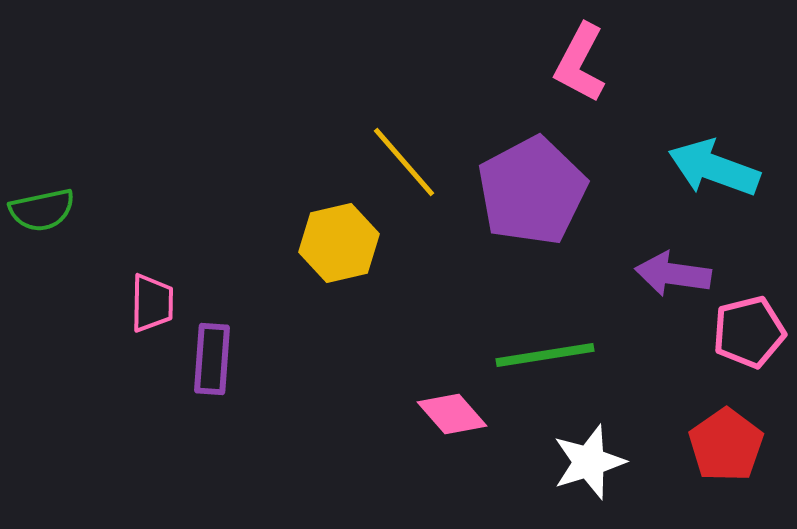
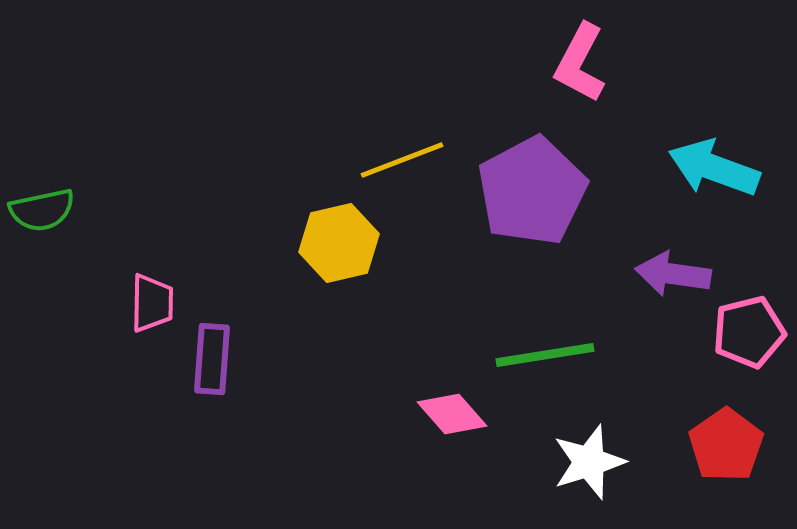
yellow line: moved 2 px left, 2 px up; rotated 70 degrees counterclockwise
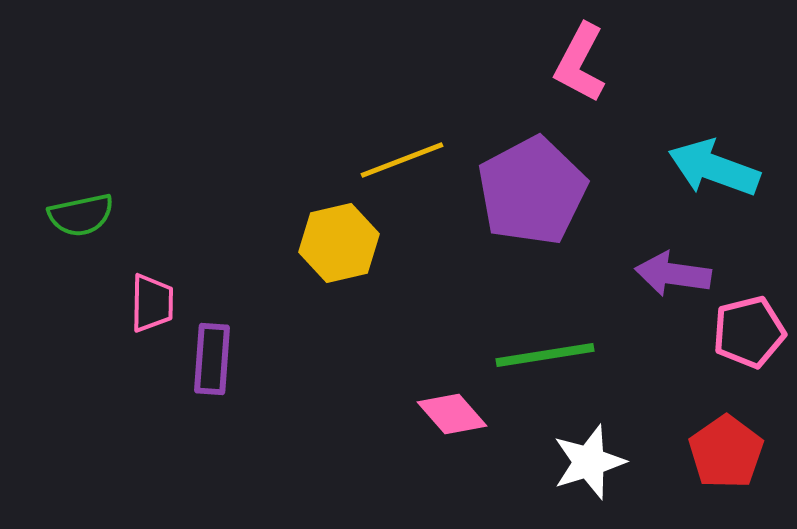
green semicircle: moved 39 px right, 5 px down
red pentagon: moved 7 px down
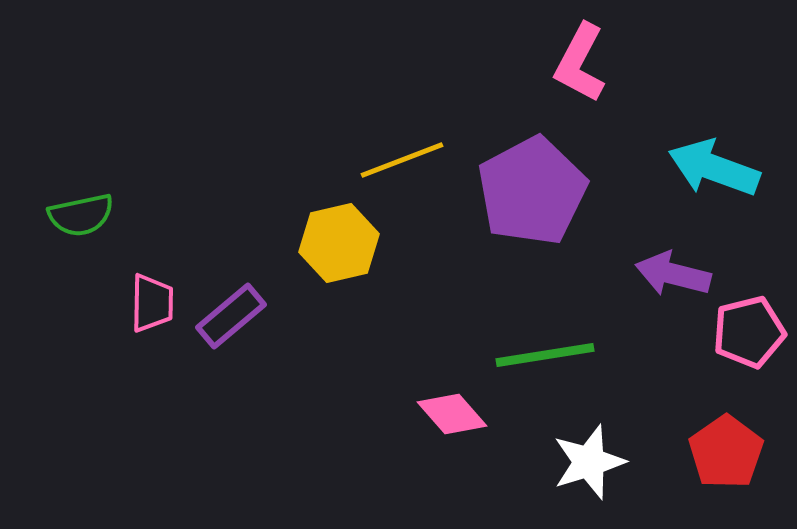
purple arrow: rotated 6 degrees clockwise
purple rectangle: moved 19 px right, 43 px up; rotated 46 degrees clockwise
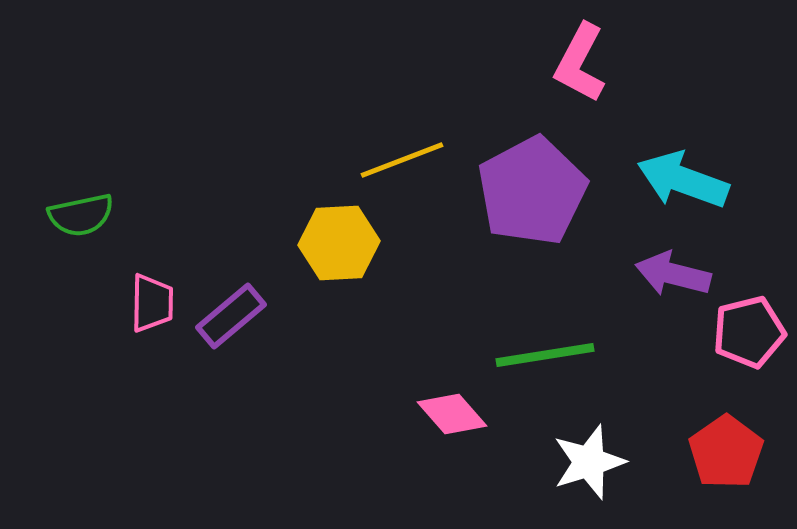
cyan arrow: moved 31 px left, 12 px down
yellow hexagon: rotated 10 degrees clockwise
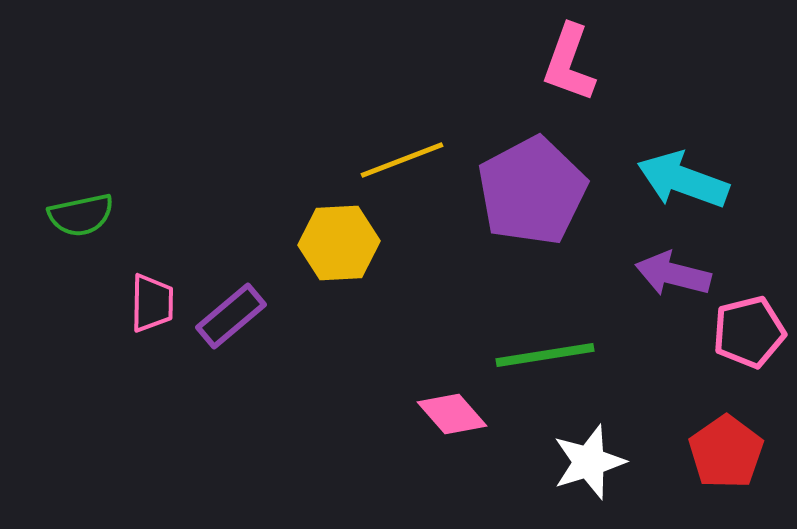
pink L-shape: moved 11 px left; rotated 8 degrees counterclockwise
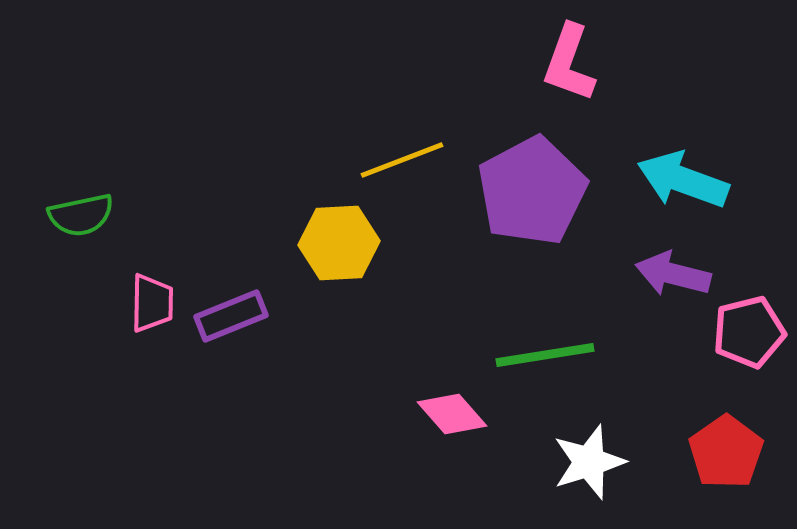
purple rectangle: rotated 18 degrees clockwise
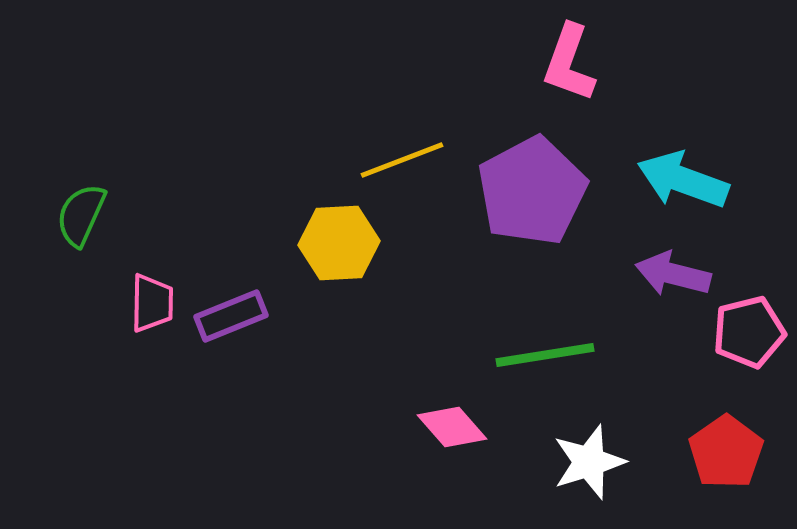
green semicircle: rotated 126 degrees clockwise
pink diamond: moved 13 px down
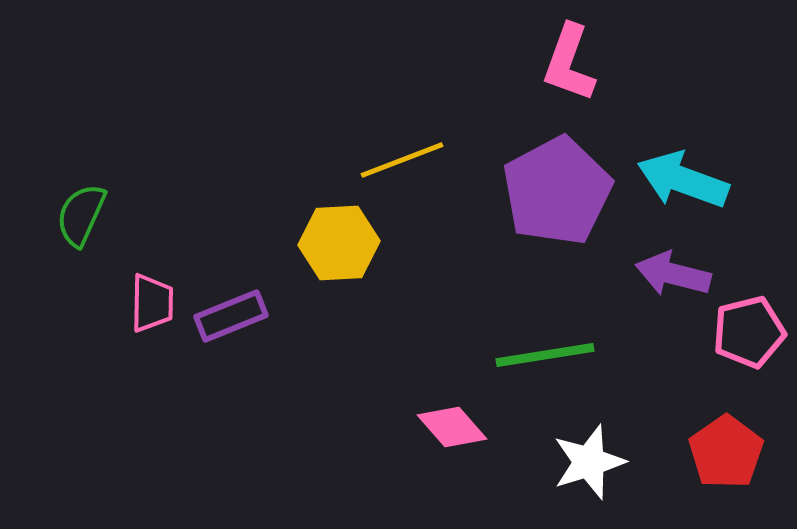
purple pentagon: moved 25 px right
